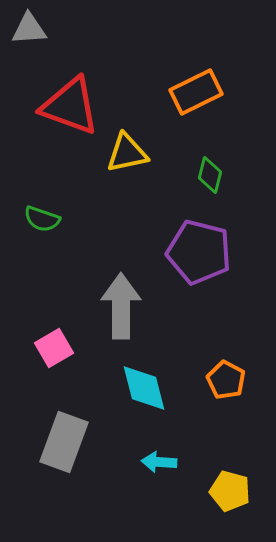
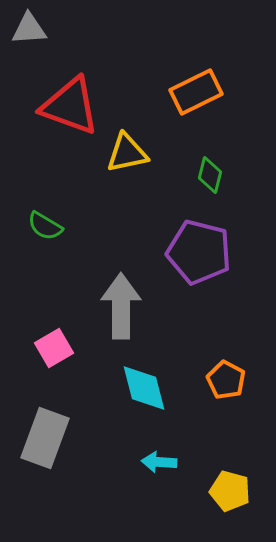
green semicircle: moved 3 px right, 7 px down; rotated 12 degrees clockwise
gray rectangle: moved 19 px left, 4 px up
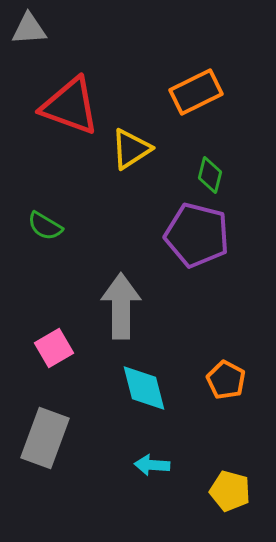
yellow triangle: moved 4 px right, 4 px up; rotated 21 degrees counterclockwise
purple pentagon: moved 2 px left, 17 px up
cyan arrow: moved 7 px left, 3 px down
